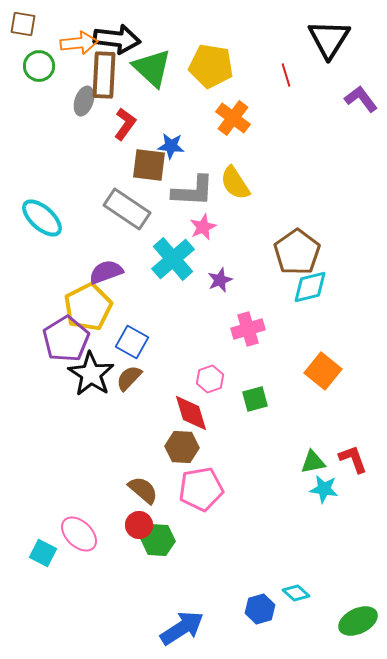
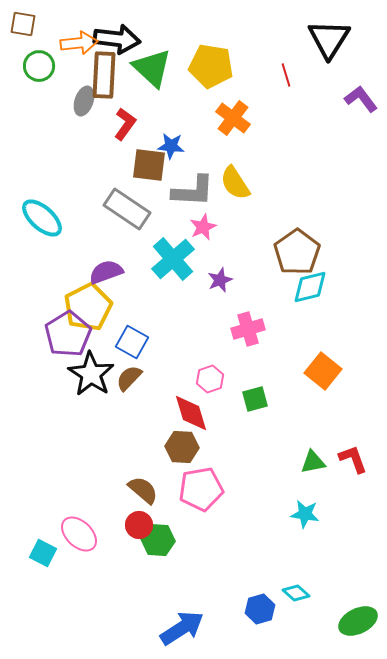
purple pentagon at (66, 339): moved 2 px right, 5 px up
cyan star at (324, 489): moved 19 px left, 25 px down
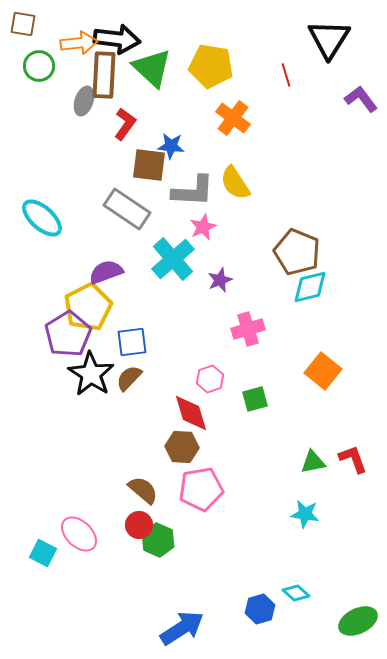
brown pentagon at (297, 252): rotated 15 degrees counterclockwise
blue square at (132, 342): rotated 36 degrees counterclockwise
green hexagon at (158, 540): rotated 20 degrees clockwise
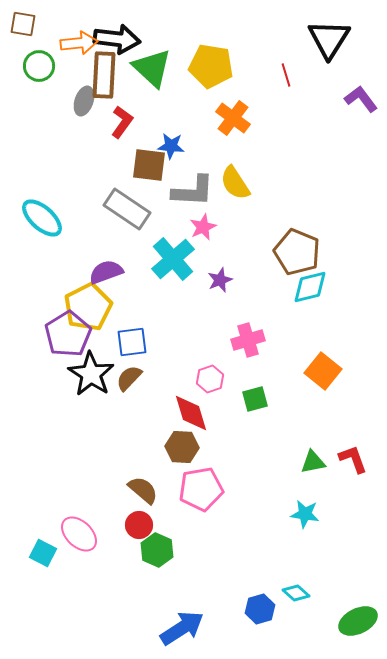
red L-shape at (125, 124): moved 3 px left, 2 px up
pink cross at (248, 329): moved 11 px down
green hexagon at (158, 540): moved 1 px left, 10 px down
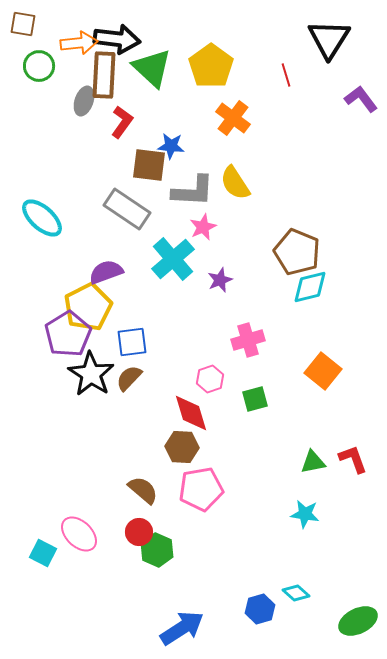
yellow pentagon at (211, 66): rotated 27 degrees clockwise
red circle at (139, 525): moved 7 px down
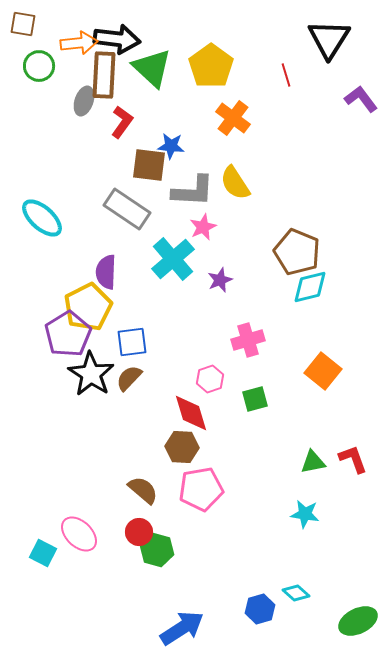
purple semicircle at (106, 272): rotated 68 degrees counterclockwise
green hexagon at (157, 550): rotated 8 degrees counterclockwise
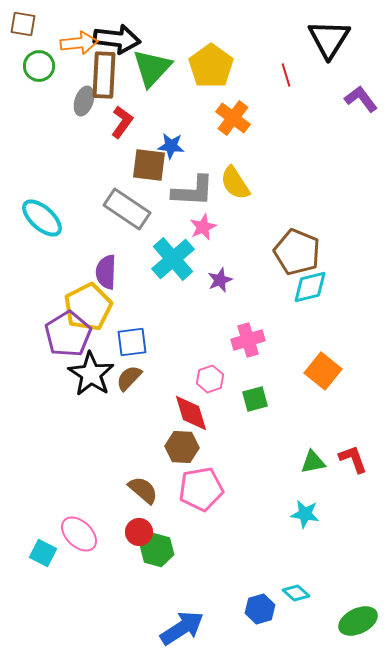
green triangle at (152, 68): rotated 30 degrees clockwise
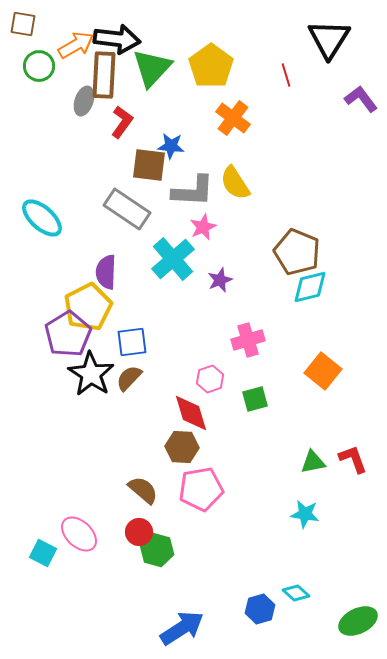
orange arrow at (79, 43): moved 3 px left, 2 px down; rotated 24 degrees counterclockwise
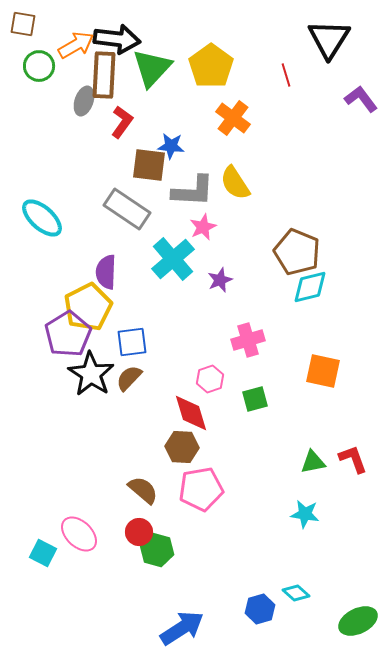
orange square at (323, 371): rotated 27 degrees counterclockwise
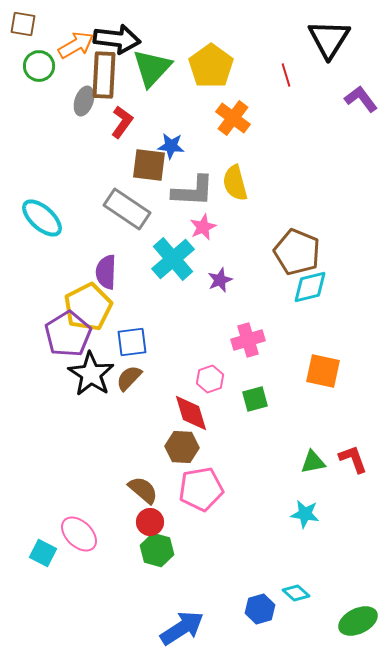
yellow semicircle at (235, 183): rotated 18 degrees clockwise
red circle at (139, 532): moved 11 px right, 10 px up
